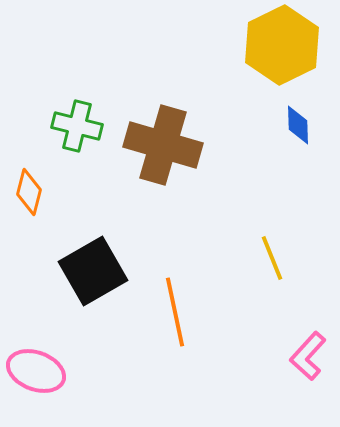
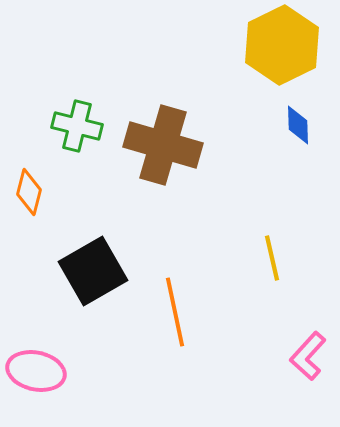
yellow line: rotated 9 degrees clockwise
pink ellipse: rotated 8 degrees counterclockwise
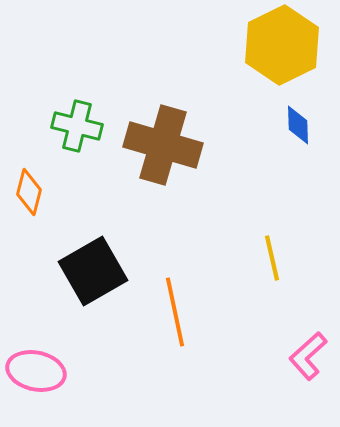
pink L-shape: rotated 6 degrees clockwise
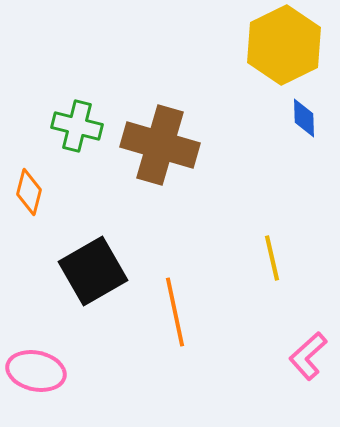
yellow hexagon: moved 2 px right
blue diamond: moved 6 px right, 7 px up
brown cross: moved 3 px left
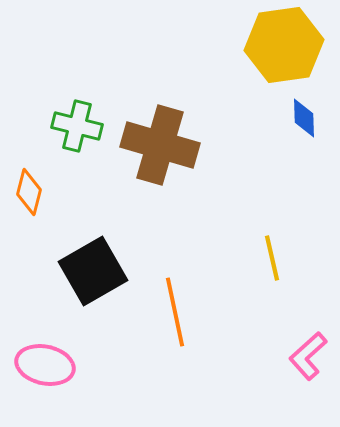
yellow hexagon: rotated 18 degrees clockwise
pink ellipse: moved 9 px right, 6 px up
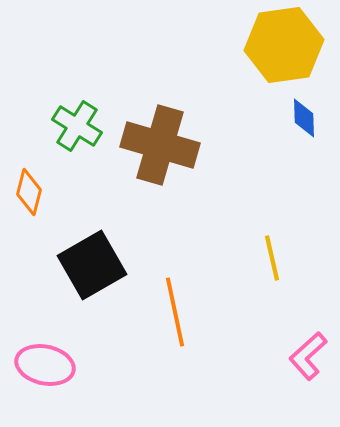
green cross: rotated 18 degrees clockwise
black square: moved 1 px left, 6 px up
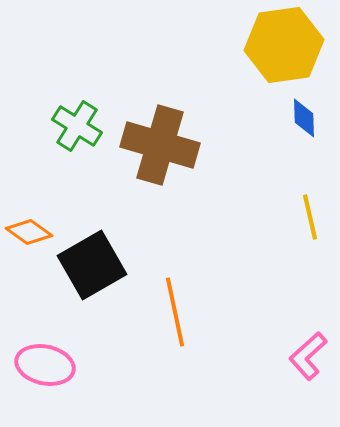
orange diamond: moved 40 px down; rotated 69 degrees counterclockwise
yellow line: moved 38 px right, 41 px up
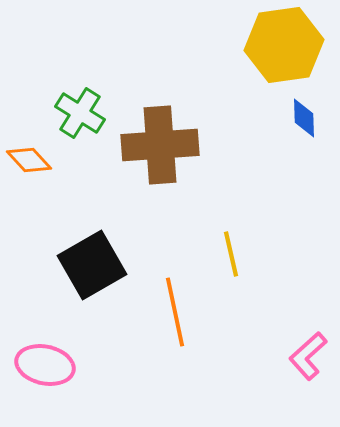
green cross: moved 3 px right, 13 px up
brown cross: rotated 20 degrees counterclockwise
yellow line: moved 79 px left, 37 px down
orange diamond: moved 72 px up; rotated 12 degrees clockwise
